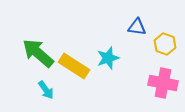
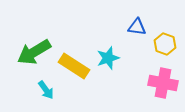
green arrow: moved 4 px left, 1 px up; rotated 72 degrees counterclockwise
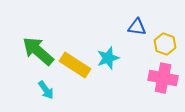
green arrow: moved 4 px right, 1 px up; rotated 72 degrees clockwise
yellow rectangle: moved 1 px right, 1 px up
pink cross: moved 5 px up
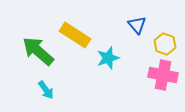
blue triangle: moved 2 px up; rotated 42 degrees clockwise
yellow rectangle: moved 30 px up
pink cross: moved 3 px up
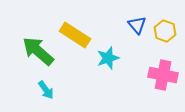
yellow hexagon: moved 13 px up
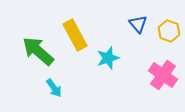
blue triangle: moved 1 px right, 1 px up
yellow hexagon: moved 4 px right
yellow rectangle: rotated 28 degrees clockwise
pink cross: rotated 24 degrees clockwise
cyan arrow: moved 8 px right, 2 px up
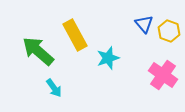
blue triangle: moved 6 px right
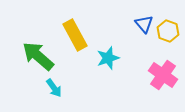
yellow hexagon: moved 1 px left
green arrow: moved 5 px down
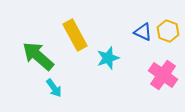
blue triangle: moved 1 px left, 8 px down; rotated 24 degrees counterclockwise
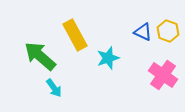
green arrow: moved 2 px right
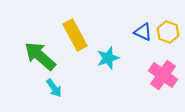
yellow hexagon: moved 1 px down
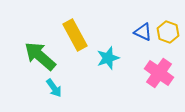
pink cross: moved 4 px left, 2 px up
